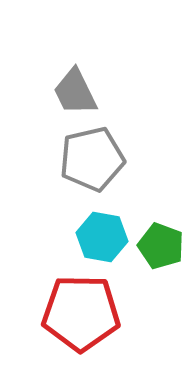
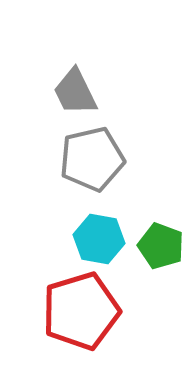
cyan hexagon: moved 3 px left, 2 px down
red pentagon: moved 2 px up; rotated 18 degrees counterclockwise
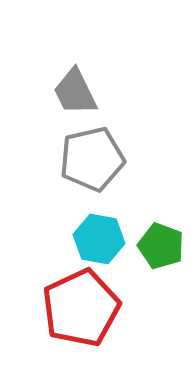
red pentagon: moved 3 px up; rotated 8 degrees counterclockwise
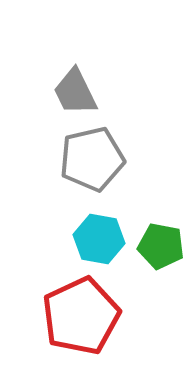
green pentagon: rotated 9 degrees counterclockwise
red pentagon: moved 8 px down
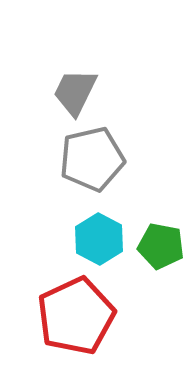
gray trapezoid: rotated 52 degrees clockwise
cyan hexagon: rotated 18 degrees clockwise
red pentagon: moved 5 px left
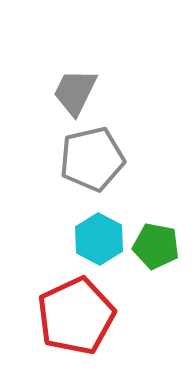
green pentagon: moved 5 px left
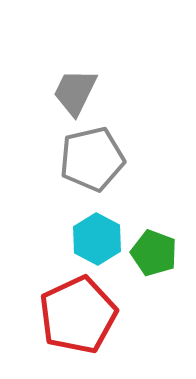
cyan hexagon: moved 2 px left
green pentagon: moved 2 px left, 7 px down; rotated 9 degrees clockwise
red pentagon: moved 2 px right, 1 px up
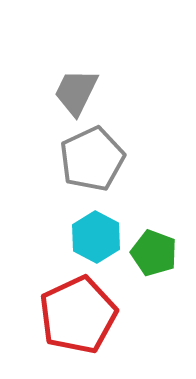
gray trapezoid: moved 1 px right
gray pentagon: rotated 12 degrees counterclockwise
cyan hexagon: moved 1 px left, 2 px up
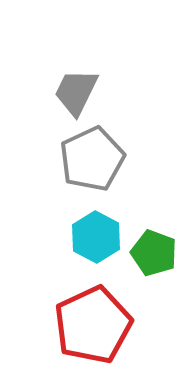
red pentagon: moved 15 px right, 10 px down
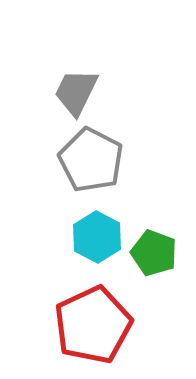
gray pentagon: moved 1 px left, 1 px down; rotated 20 degrees counterclockwise
cyan hexagon: moved 1 px right
